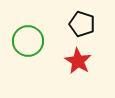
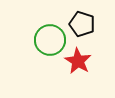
green circle: moved 22 px right, 1 px up
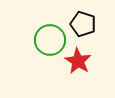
black pentagon: moved 1 px right
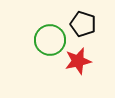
red star: rotated 28 degrees clockwise
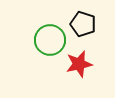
red star: moved 1 px right, 3 px down
